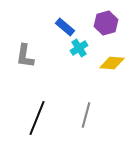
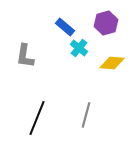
cyan cross: rotated 18 degrees counterclockwise
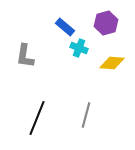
cyan cross: rotated 18 degrees counterclockwise
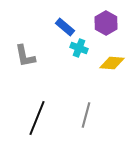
purple hexagon: rotated 15 degrees counterclockwise
gray L-shape: rotated 20 degrees counterclockwise
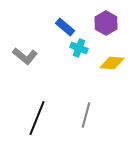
gray L-shape: rotated 40 degrees counterclockwise
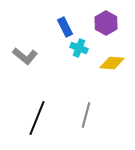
blue rectangle: rotated 24 degrees clockwise
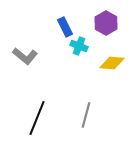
cyan cross: moved 2 px up
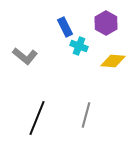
yellow diamond: moved 1 px right, 2 px up
